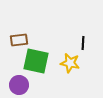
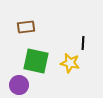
brown rectangle: moved 7 px right, 13 px up
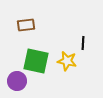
brown rectangle: moved 2 px up
yellow star: moved 3 px left, 2 px up
purple circle: moved 2 px left, 4 px up
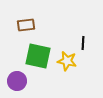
green square: moved 2 px right, 5 px up
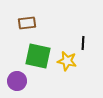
brown rectangle: moved 1 px right, 2 px up
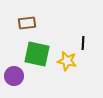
green square: moved 1 px left, 2 px up
purple circle: moved 3 px left, 5 px up
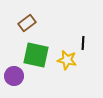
brown rectangle: rotated 30 degrees counterclockwise
green square: moved 1 px left, 1 px down
yellow star: moved 1 px up
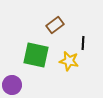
brown rectangle: moved 28 px right, 2 px down
yellow star: moved 2 px right, 1 px down
purple circle: moved 2 px left, 9 px down
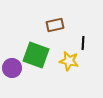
brown rectangle: rotated 24 degrees clockwise
green square: rotated 8 degrees clockwise
purple circle: moved 17 px up
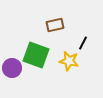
black line: rotated 24 degrees clockwise
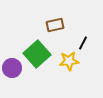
green square: moved 1 px right, 1 px up; rotated 28 degrees clockwise
yellow star: rotated 18 degrees counterclockwise
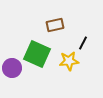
green square: rotated 24 degrees counterclockwise
